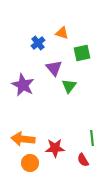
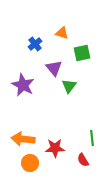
blue cross: moved 3 px left, 1 px down
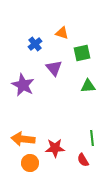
green triangle: moved 19 px right; rotated 49 degrees clockwise
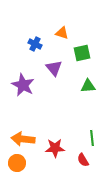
blue cross: rotated 24 degrees counterclockwise
orange circle: moved 13 px left
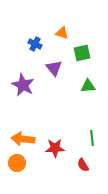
red semicircle: moved 5 px down
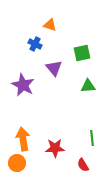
orange triangle: moved 12 px left, 8 px up
orange arrow: rotated 75 degrees clockwise
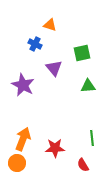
orange arrow: rotated 30 degrees clockwise
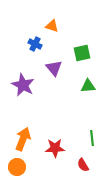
orange triangle: moved 2 px right, 1 px down
orange circle: moved 4 px down
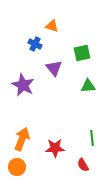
orange arrow: moved 1 px left
